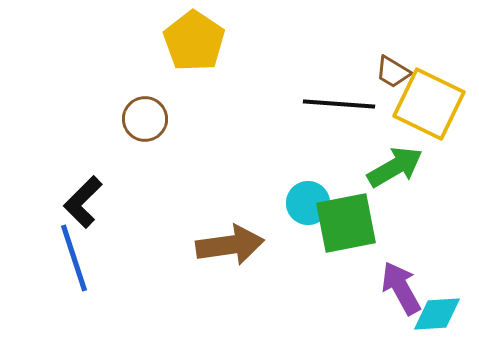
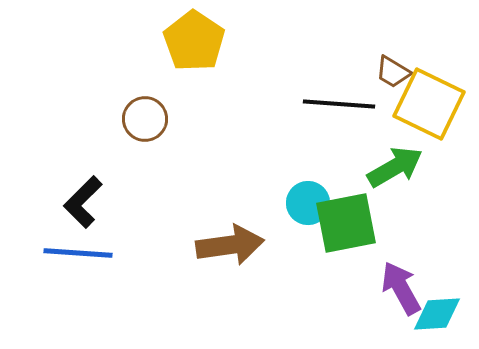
blue line: moved 4 px right, 5 px up; rotated 68 degrees counterclockwise
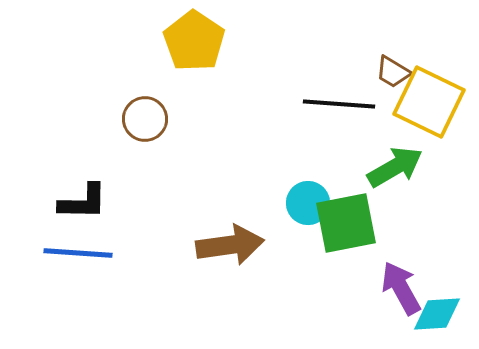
yellow square: moved 2 px up
black L-shape: rotated 134 degrees counterclockwise
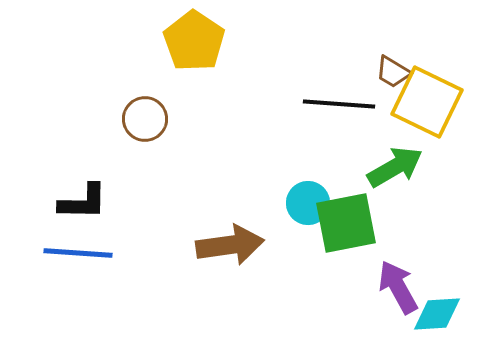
yellow square: moved 2 px left
purple arrow: moved 3 px left, 1 px up
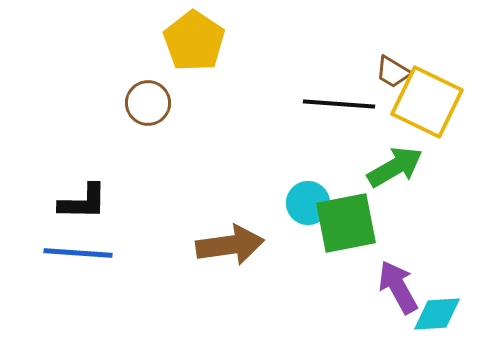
brown circle: moved 3 px right, 16 px up
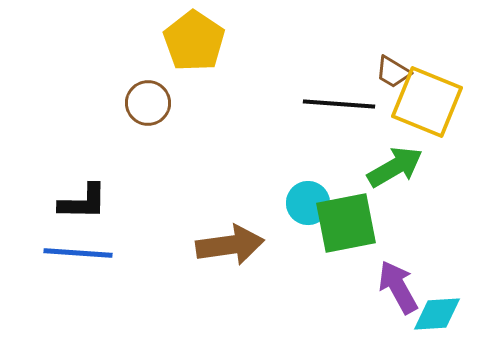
yellow square: rotated 4 degrees counterclockwise
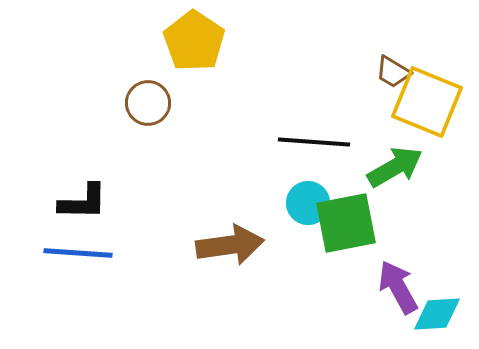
black line: moved 25 px left, 38 px down
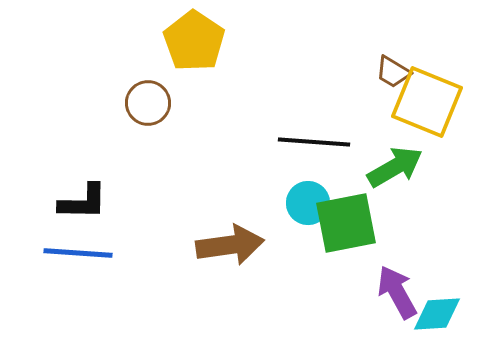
purple arrow: moved 1 px left, 5 px down
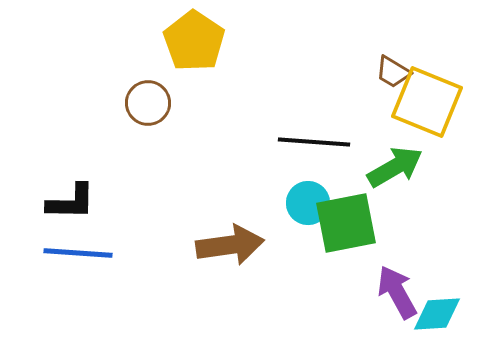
black L-shape: moved 12 px left
